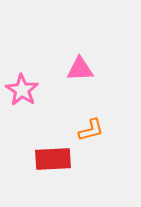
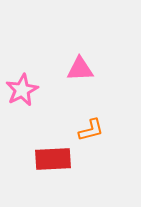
pink star: rotated 12 degrees clockwise
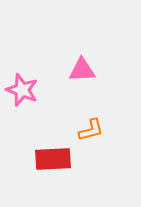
pink triangle: moved 2 px right, 1 px down
pink star: rotated 24 degrees counterclockwise
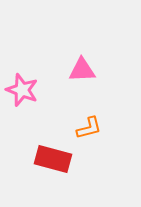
orange L-shape: moved 2 px left, 2 px up
red rectangle: rotated 18 degrees clockwise
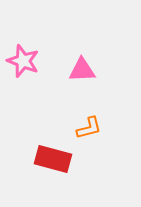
pink star: moved 1 px right, 29 px up
